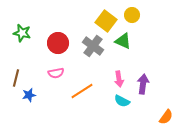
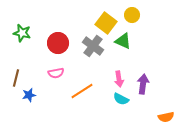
yellow square: moved 2 px down
cyan semicircle: moved 1 px left, 2 px up
orange semicircle: rotated 42 degrees clockwise
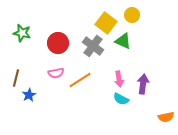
orange line: moved 2 px left, 11 px up
blue star: rotated 16 degrees counterclockwise
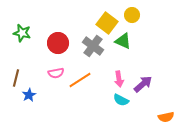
yellow square: moved 1 px right
purple arrow: rotated 42 degrees clockwise
cyan semicircle: moved 1 px down
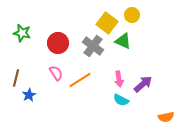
pink semicircle: rotated 112 degrees counterclockwise
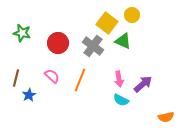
pink semicircle: moved 4 px left, 3 px down; rotated 14 degrees counterclockwise
orange line: rotated 35 degrees counterclockwise
